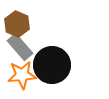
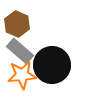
gray rectangle: moved 4 px down; rotated 8 degrees counterclockwise
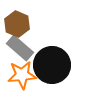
gray rectangle: moved 3 px up
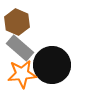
brown hexagon: moved 2 px up
orange star: moved 1 px up
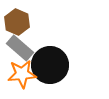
black circle: moved 2 px left
